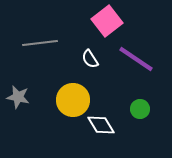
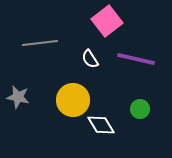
purple line: rotated 21 degrees counterclockwise
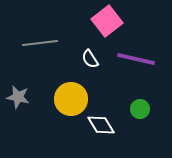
yellow circle: moved 2 px left, 1 px up
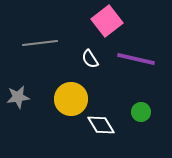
gray star: rotated 20 degrees counterclockwise
green circle: moved 1 px right, 3 px down
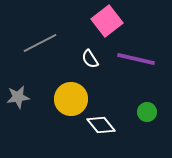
gray line: rotated 20 degrees counterclockwise
green circle: moved 6 px right
white diamond: rotated 8 degrees counterclockwise
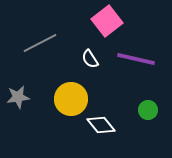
green circle: moved 1 px right, 2 px up
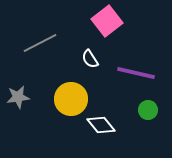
purple line: moved 14 px down
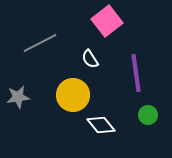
purple line: rotated 69 degrees clockwise
yellow circle: moved 2 px right, 4 px up
green circle: moved 5 px down
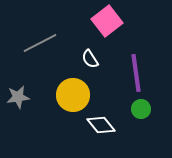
green circle: moved 7 px left, 6 px up
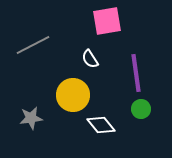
pink square: rotated 28 degrees clockwise
gray line: moved 7 px left, 2 px down
gray star: moved 13 px right, 21 px down
